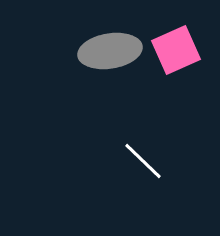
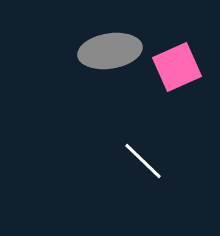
pink square: moved 1 px right, 17 px down
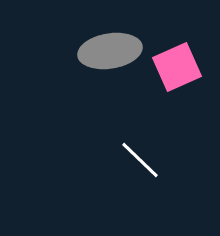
white line: moved 3 px left, 1 px up
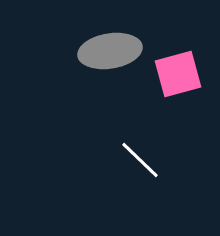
pink square: moved 1 px right, 7 px down; rotated 9 degrees clockwise
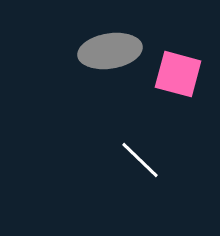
pink square: rotated 30 degrees clockwise
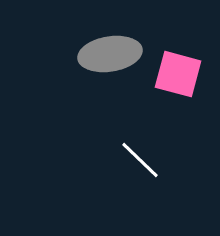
gray ellipse: moved 3 px down
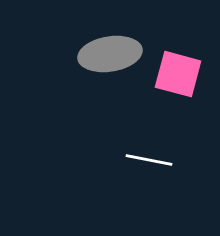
white line: moved 9 px right; rotated 33 degrees counterclockwise
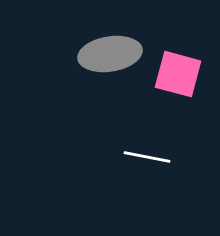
white line: moved 2 px left, 3 px up
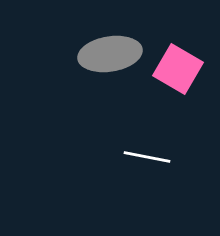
pink square: moved 5 px up; rotated 15 degrees clockwise
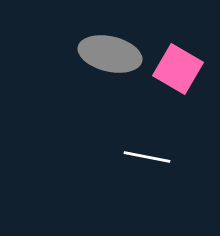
gray ellipse: rotated 22 degrees clockwise
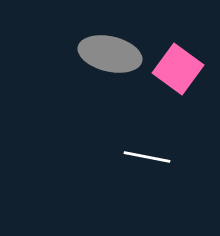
pink square: rotated 6 degrees clockwise
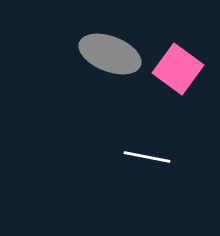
gray ellipse: rotated 8 degrees clockwise
